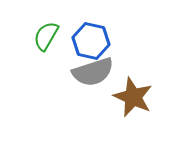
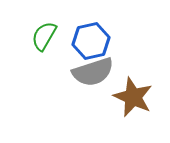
green semicircle: moved 2 px left
blue hexagon: rotated 24 degrees counterclockwise
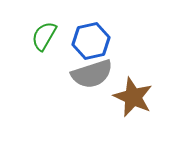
gray semicircle: moved 1 px left, 2 px down
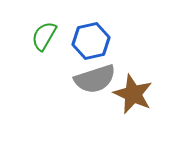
gray semicircle: moved 3 px right, 5 px down
brown star: moved 3 px up
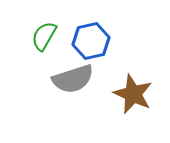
gray semicircle: moved 22 px left
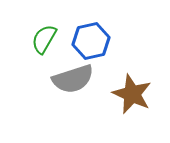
green semicircle: moved 3 px down
brown star: moved 1 px left
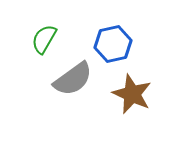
blue hexagon: moved 22 px right, 3 px down
gray semicircle: rotated 18 degrees counterclockwise
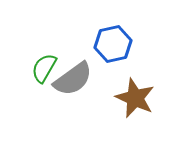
green semicircle: moved 29 px down
brown star: moved 3 px right, 4 px down
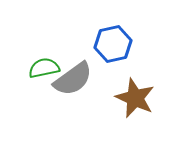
green semicircle: rotated 48 degrees clockwise
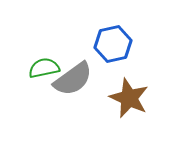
brown star: moved 6 px left
